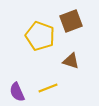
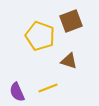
brown triangle: moved 2 px left
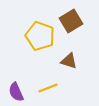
brown square: rotated 10 degrees counterclockwise
purple semicircle: moved 1 px left
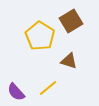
yellow pentagon: rotated 12 degrees clockwise
yellow line: rotated 18 degrees counterclockwise
purple semicircle: rotated 18 degrees counterclockwise
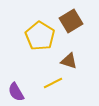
yellow line: moved 5 px right, 5 px up; rotated 12 degrees clockwise
purple semicircle: rotated 12 degrees clockwise
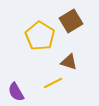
brown triangle: moved 1 px down
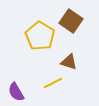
brown square: rotated 25 degrees counterclockwise
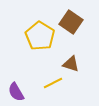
brown square: moved 1 px down
brown triangle: moved 2 px right, 2 px down
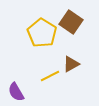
yellow pentagon: moved 2 px right, 3 px up
brown triangle: rotated 48 degrees counterclockwise
yellow line: moved 3 px left, 7 px up
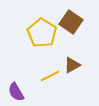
brown triangle: moved 1 px right, 1 px down
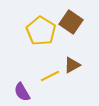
yellow pentagon: moved 1 px left, 2 px up
purple semicircle: moved 6 px right
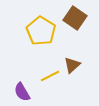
brown square: moved 4 px right, 4 px up
brown triangle: rotated 12 degrees counterclockwise
